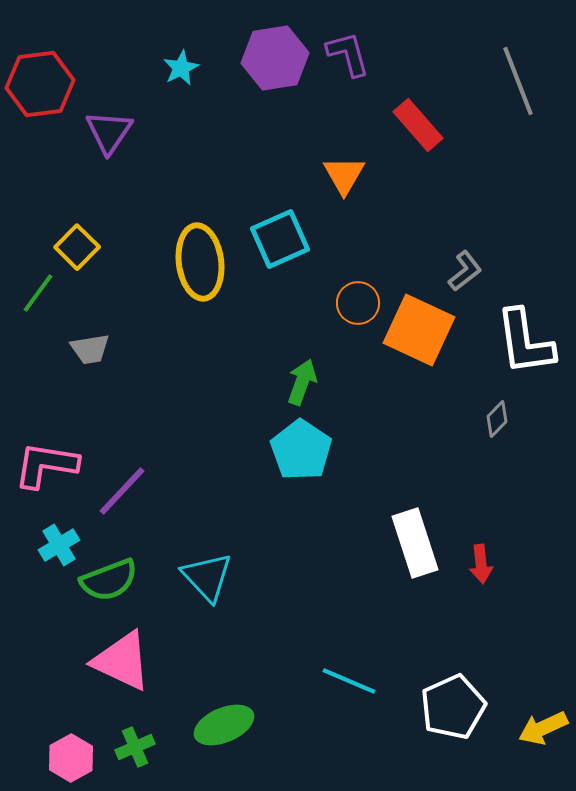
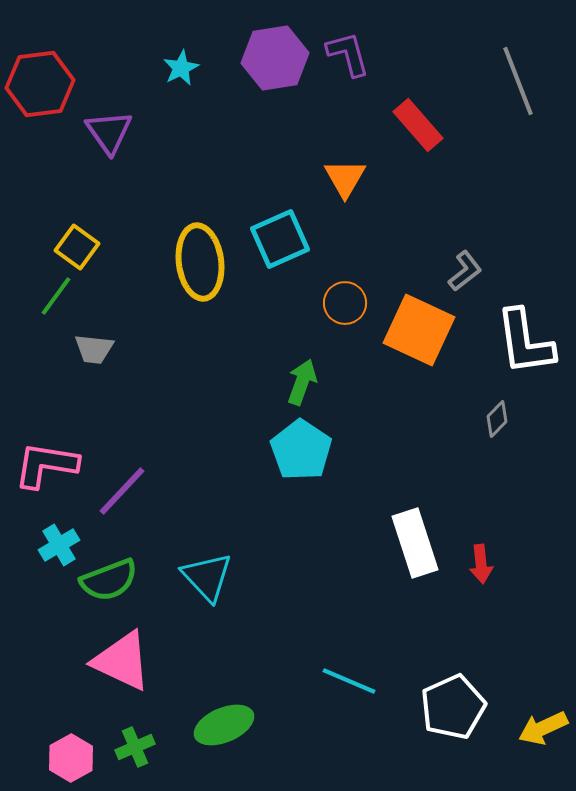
purple triangle: rotated 9 degrees counterclockwise
orange triangle: moved 1 px right, 3 px down
yellow square: rotated 9 degrees counterclockwise
green line: moved 18 px right, 3 px down
orange circle: moved 13 px left
gray trapezoid: moved 4 px right; rotated 15 degrees clockwise
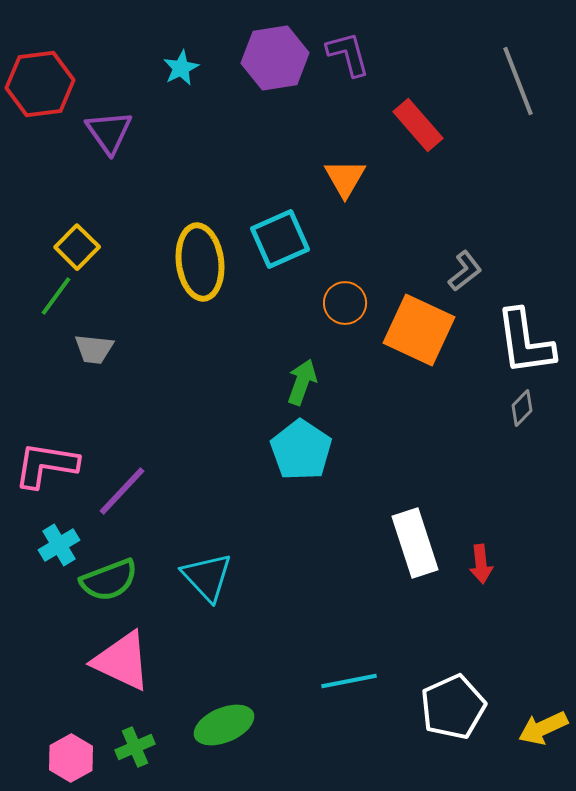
yellow square: rotated 9 degrees clockwise
gray diamond: moved 25 px right, 11 px up
cyan line: rotated 34 degrees counterclockwise
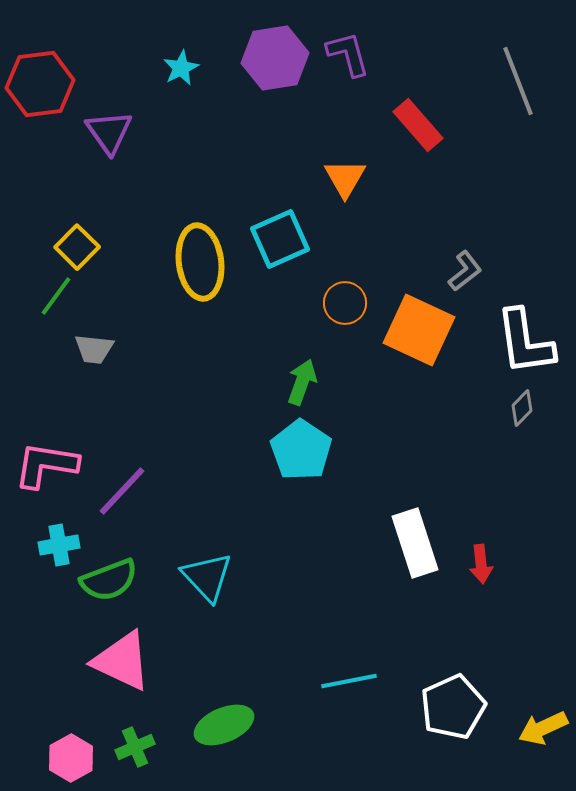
cyan cross: rotated 21 degrees clockwise
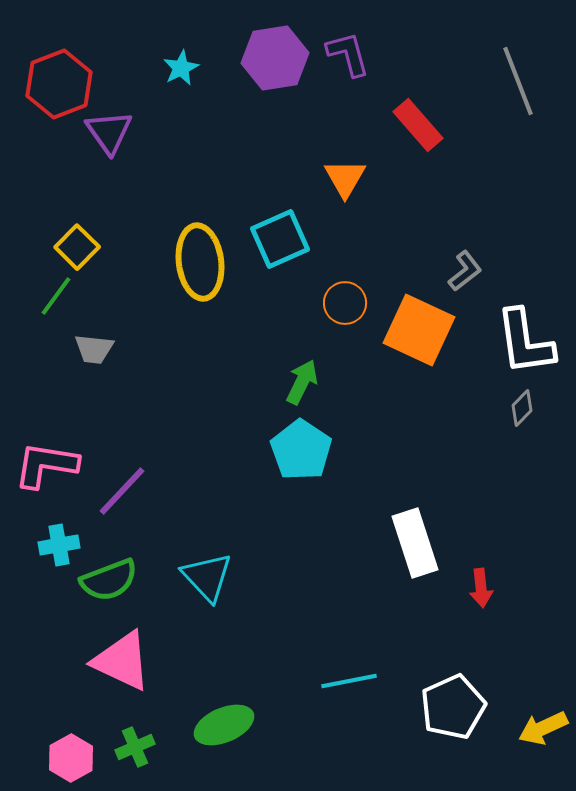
red hexagon: moved 19 px right; rotated 14 degrees counterclockwise
green arrow: rotated 6 degrees clockwise
red arrow: moved 24 px down
